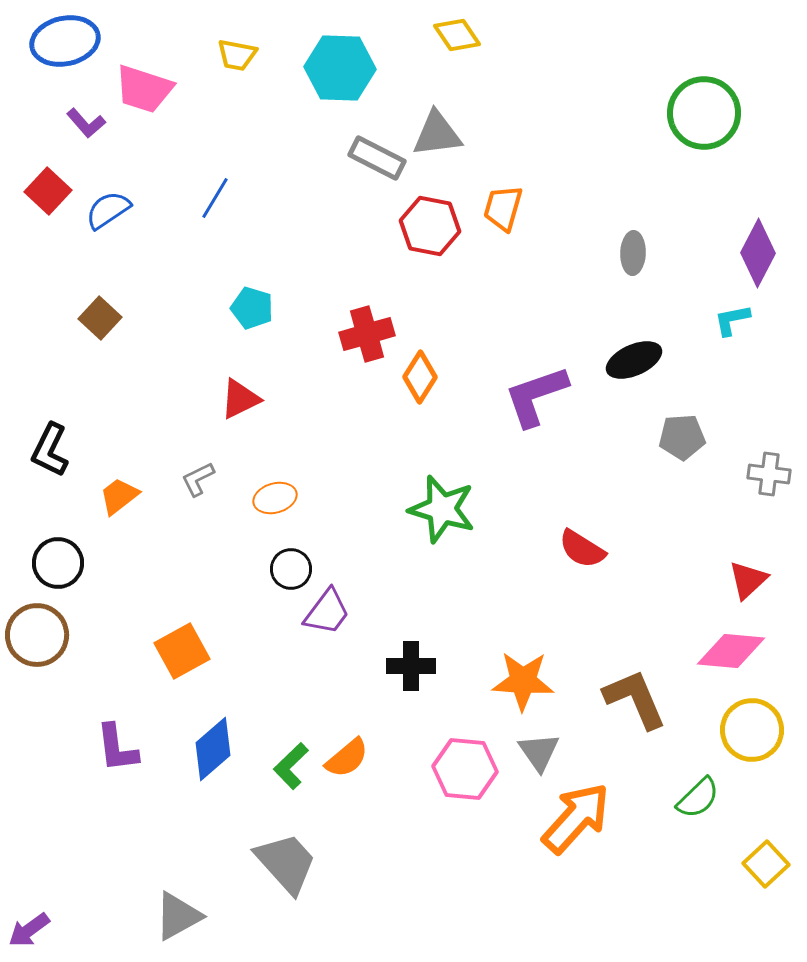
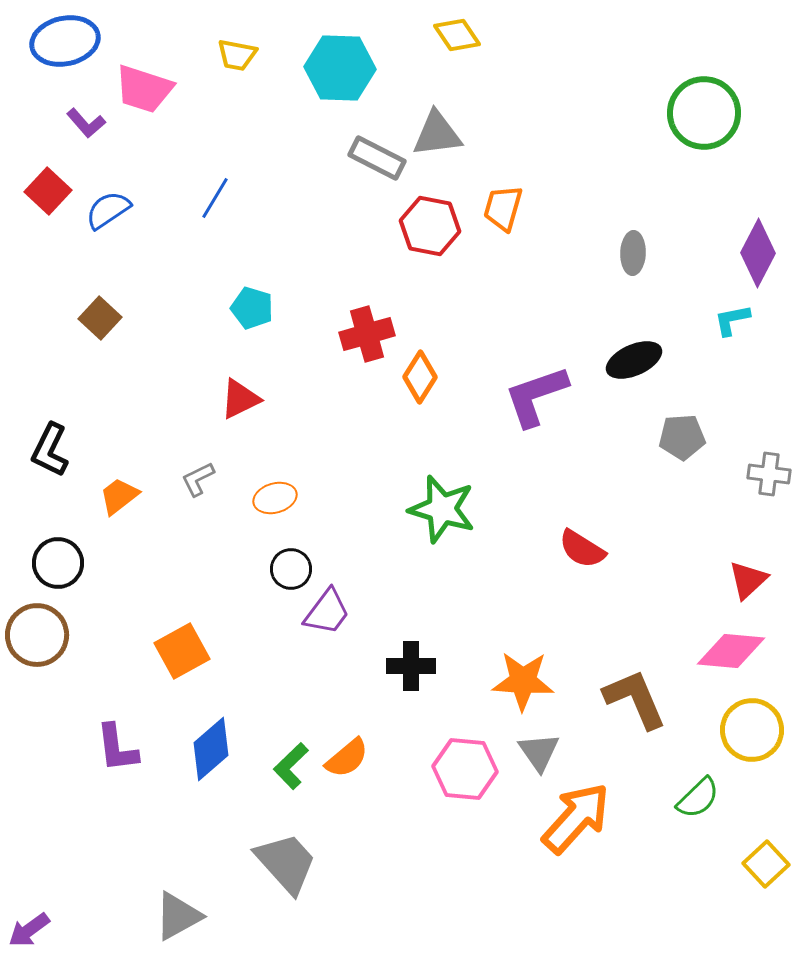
blue diamond at (213, 749): moved 2 px left
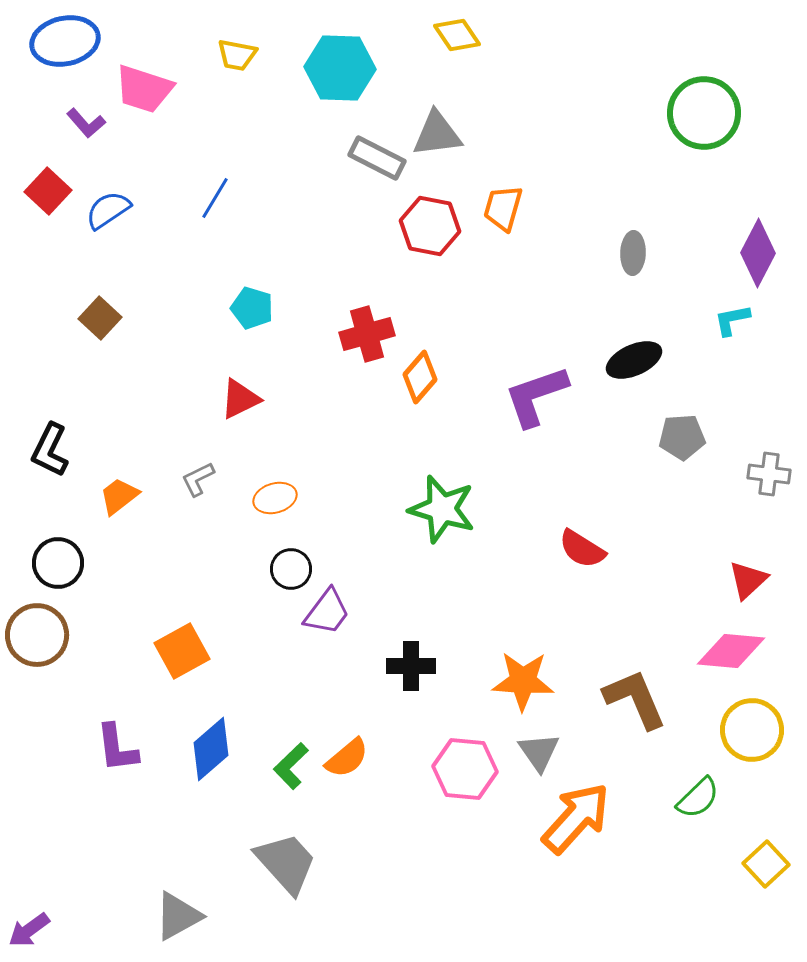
orange diamond at (420, 377): rotated 9 degrees clockwise
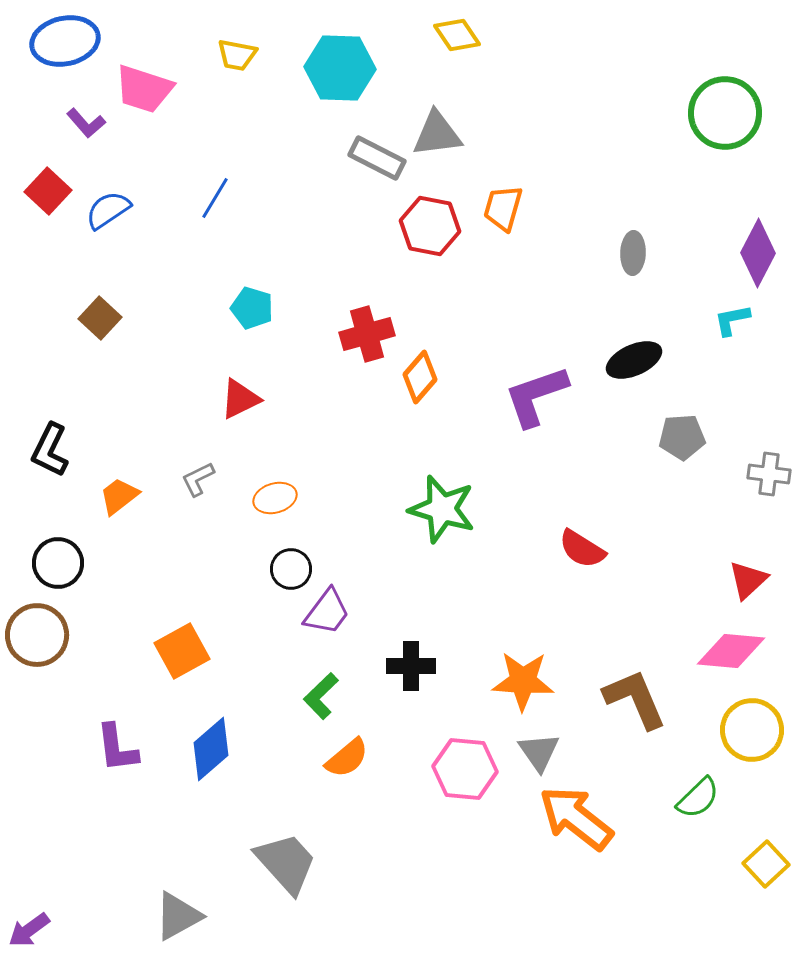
green circle at (704, 113): moved 21 px right
green L-shape at (291, 766): moved 30 px right, 70 px up
orange arrow at (576, 818): rotated 94 degrees counterclockwise
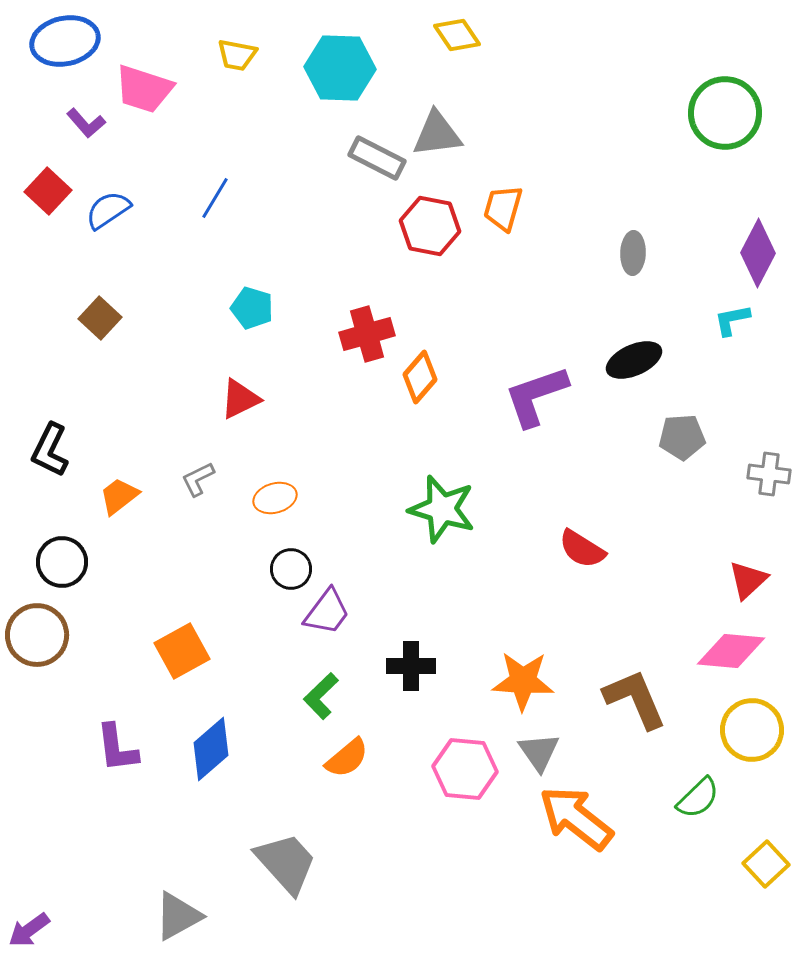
black circle at (58, 563): moved 4 px right, 1 px up
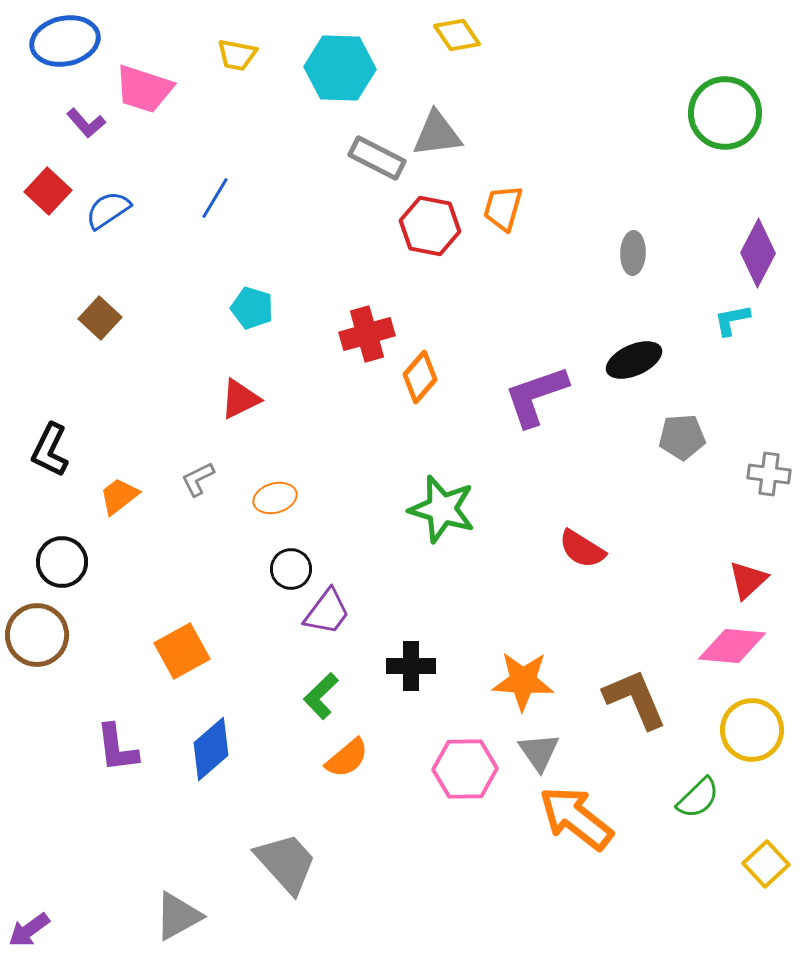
pink diamond at (731, 651): moved 1 px right, 5 px up
pink hexagon at (465, 769): rotated 6 degrees counterclockwise
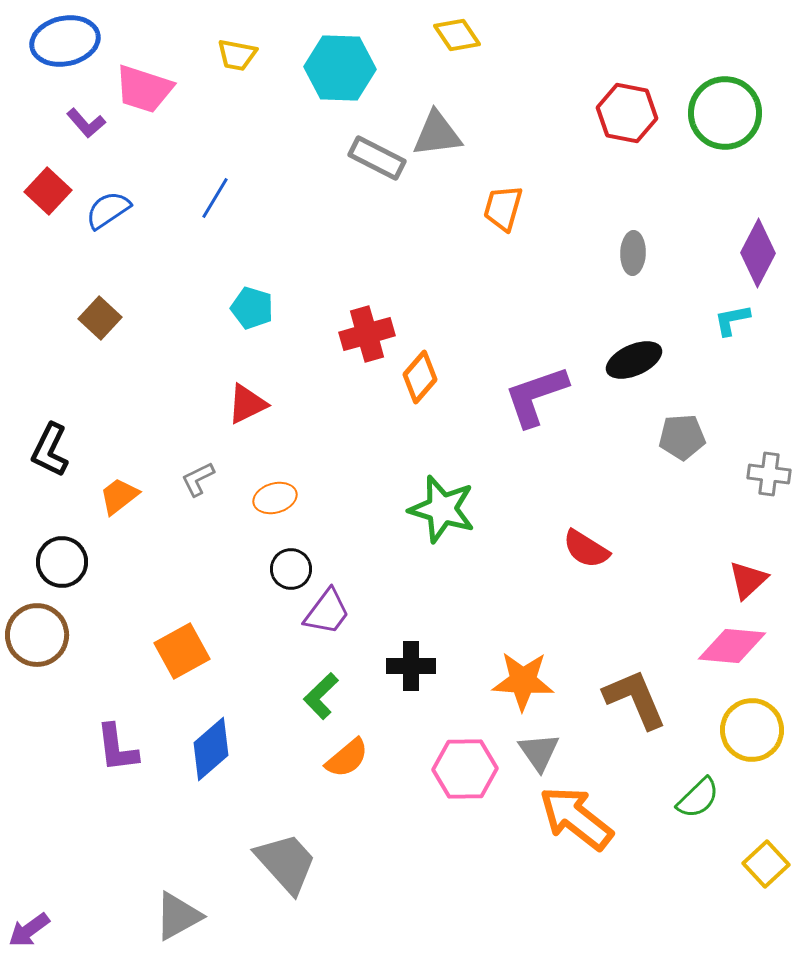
red hexagon at (430, 226): moved 197 px right, 113 px up
red triangle at (240, 399): moved 7 px right, 5 px down
red semicircle at (582, 549): moved 4 px right
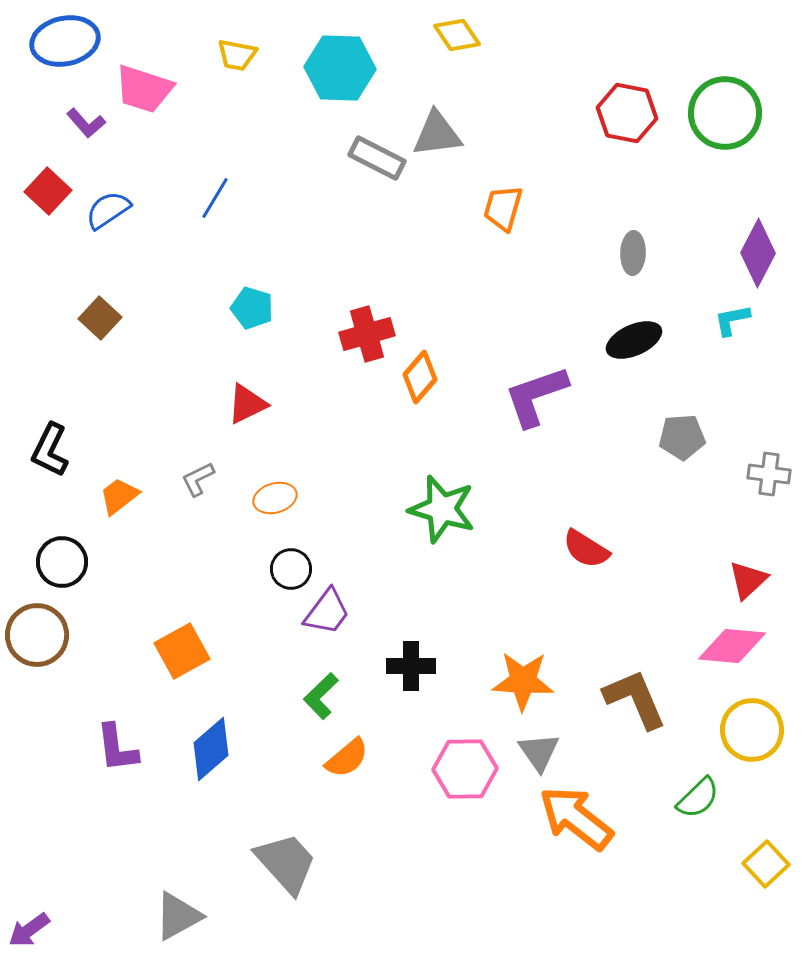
black ellipse at (634, 360): moved 20 px up
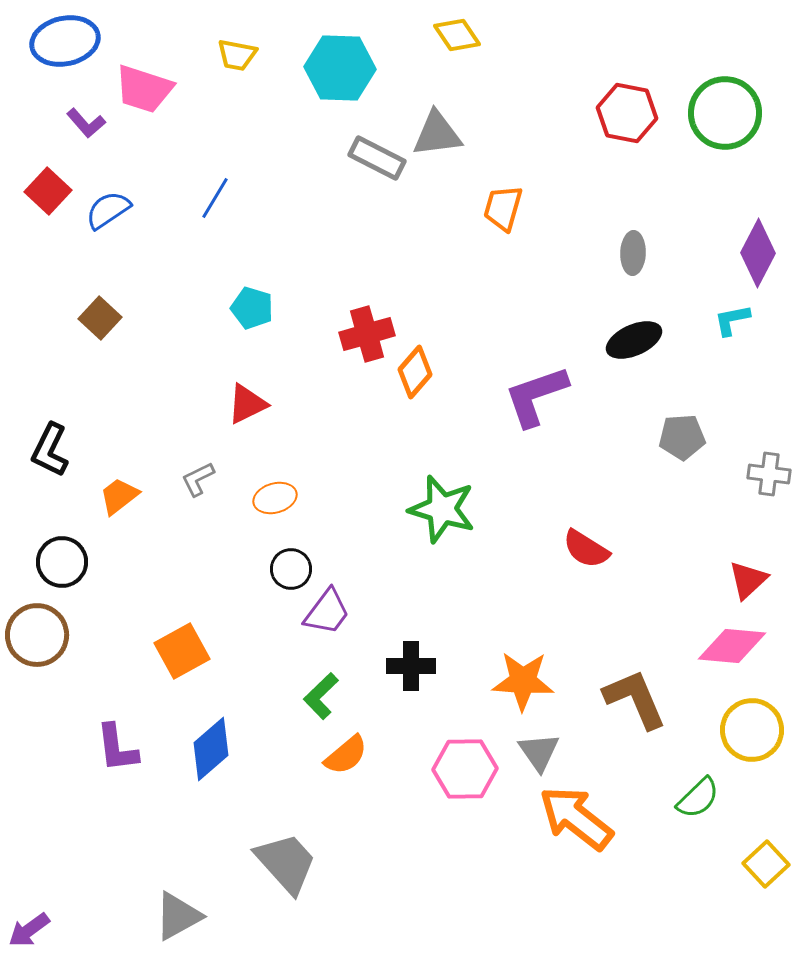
orange diamond at (420, 377): moved 5 px left, 5 px up
orange semicircle at (347, 758): moved 1 px left, 3 px up
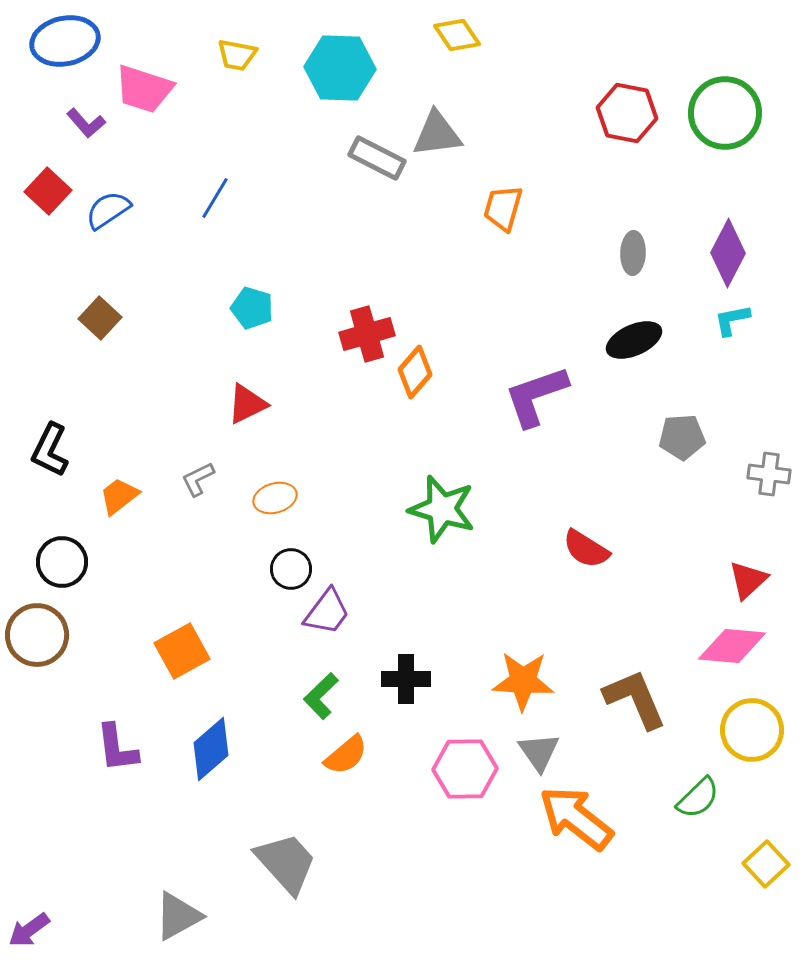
purple diamond at (758, 253): moved 30 px left
black cross at (411, 666): moved 5 px left, 13 px down
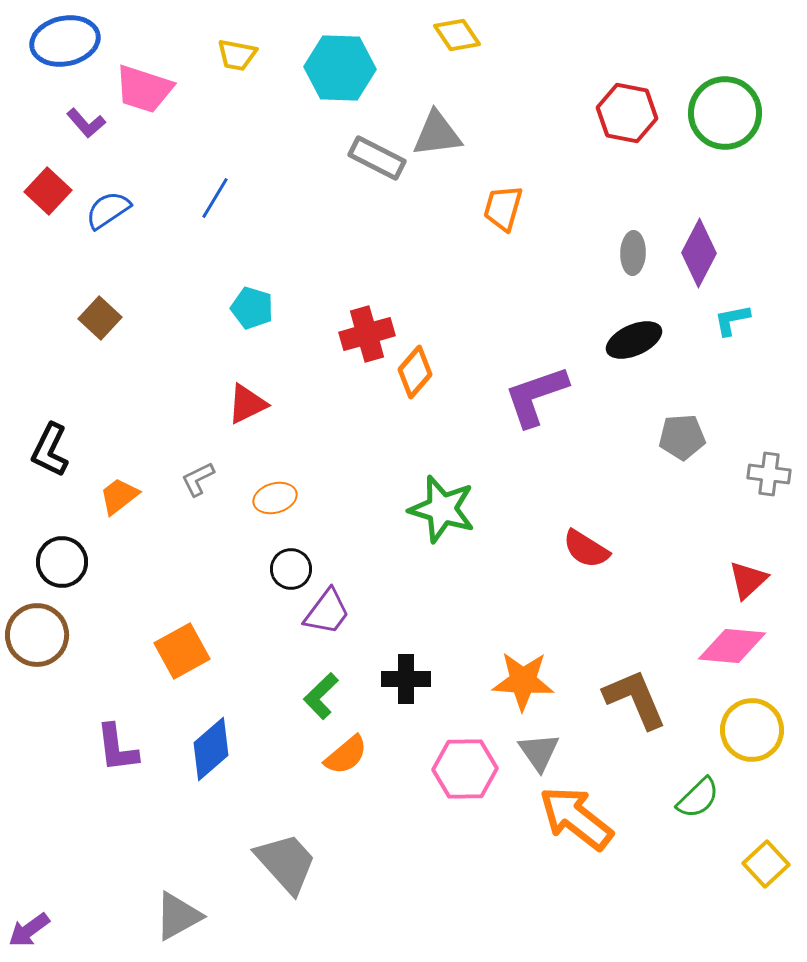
purple diamond at (728, 253): moved 29 px left
